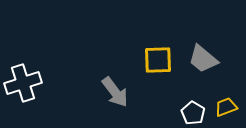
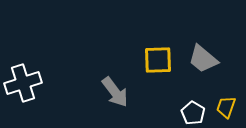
yellow trapezoid: rotated 50 degrees counterclockwise
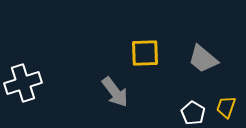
yellow square: moved 13 px left, 7 px up
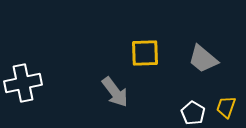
white cross: rotated 6 degrees clockwise
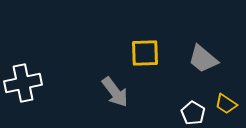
yellow trapezoid: moved 3 px up; rotated 75 degrees counterclockwise
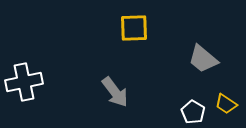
yellow square: moved 11 px left, 25 px up
white cross: moved 1 px right, 1 px up
white pentagon: moved 1 px up
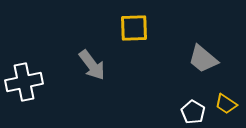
gray arrow: moved 23 px left, 27 px up
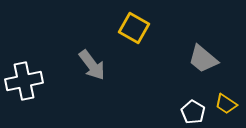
yellow square: rotated 32 degrees clockwise
white cross: moved 1 px up
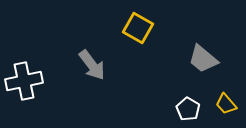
yellow square: moved 4 px right
yellow trapezoid: rotated 15 degrees clockwise
white pentagon: moved 5 px left, 3 px up
